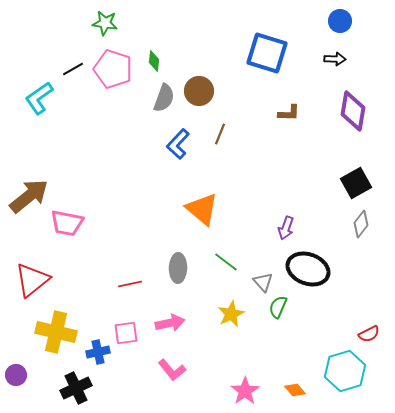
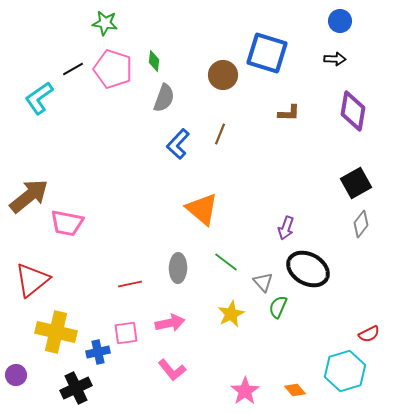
brown circle: moved 24 px right, 16 px up
black ellipse: rotated 9 degrees clockwise
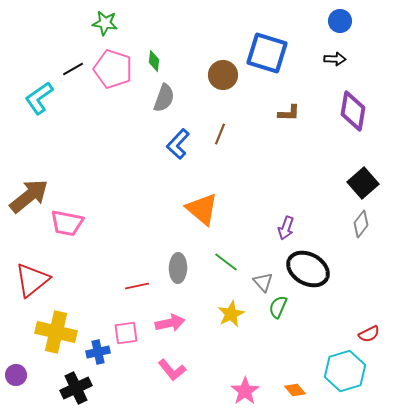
black square: moved 7 px right; rotated 12 degrees counterclockwise
red line: moved 7 px right, 2 px down
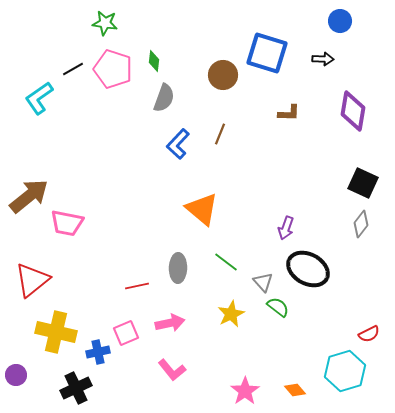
black arrow: moved 12 px left
black square: rotated 24 degrees counterclockwise
green semicircle: rotated 105 degrees clockwise
pink square: rotated 15 degrees counterclockwise
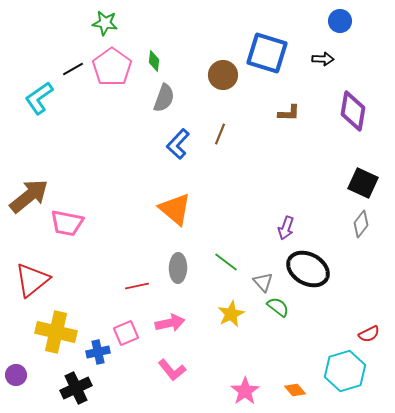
pink pentagon: moved 1 px left, 2 px up; rotated 18 degrees clockwise
orange triangle: moved 27 px left
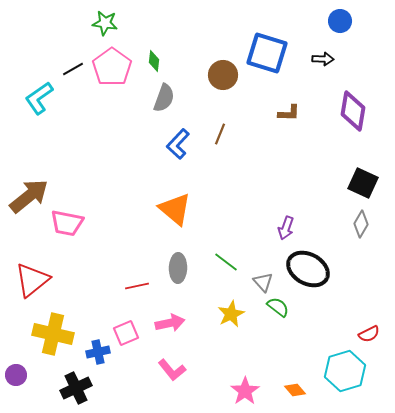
gray diamond: rotated 8 degrees counterclockwise
yellow cross: moved 3 px left, 2 px down
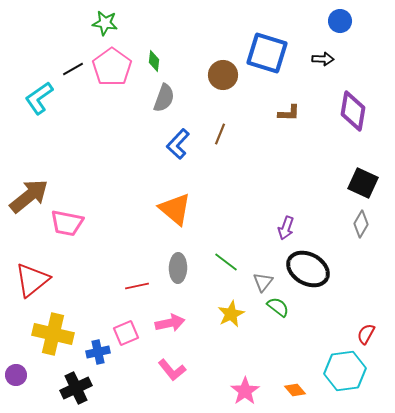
gray triangle: rotated 20 degrees clockwise
red semicircle: moved 3 px left; rotated 145 degrees clockwise
cyan hexagon: rotated 9 degrees clockwise
